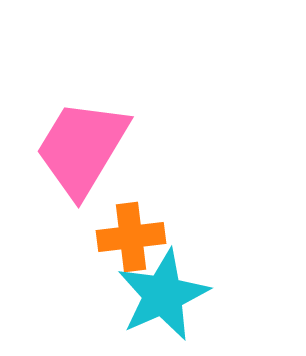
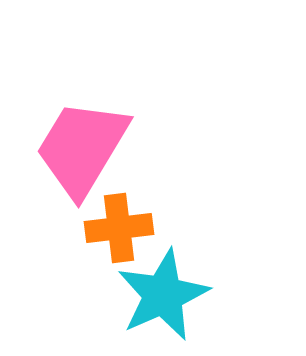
orange cross: moved 12 px left, 9 px up
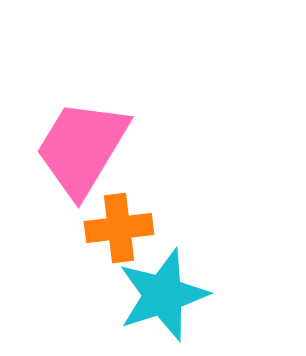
cyan star: rotated 6 degrees clockwise
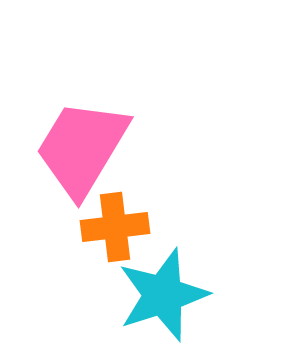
orange cross: moved 4 px left, 1 px up
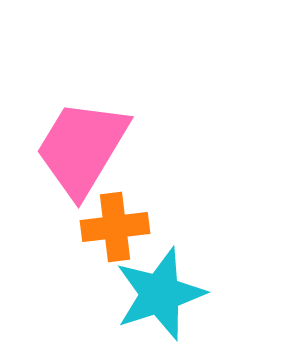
cyan star: moved 3 px left, 1 px up
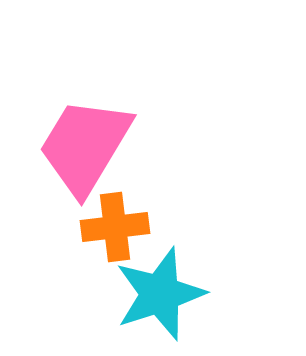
pink trapezoid: moved 3 px right, 2 px up
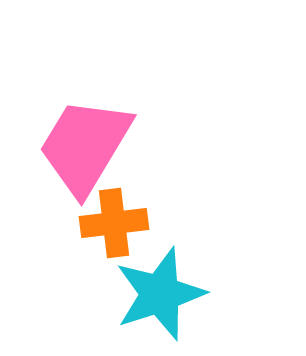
orange cross: moved 1 px left, 4 px up
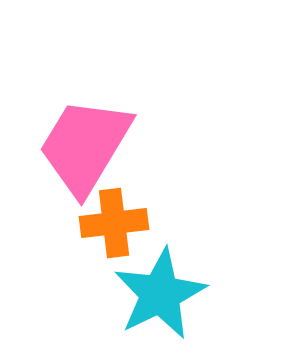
cyan star: rotated 8 degrees counterclockwise
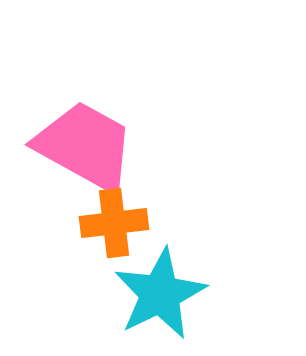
pink trapezoid: rotated 88 degrees clockwise
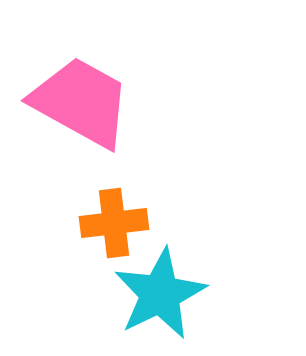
pink trapezoid: moved 4 px left, 44 px up
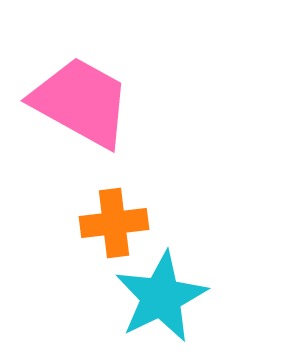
cyan star: moved 1 px right, 3 px down
